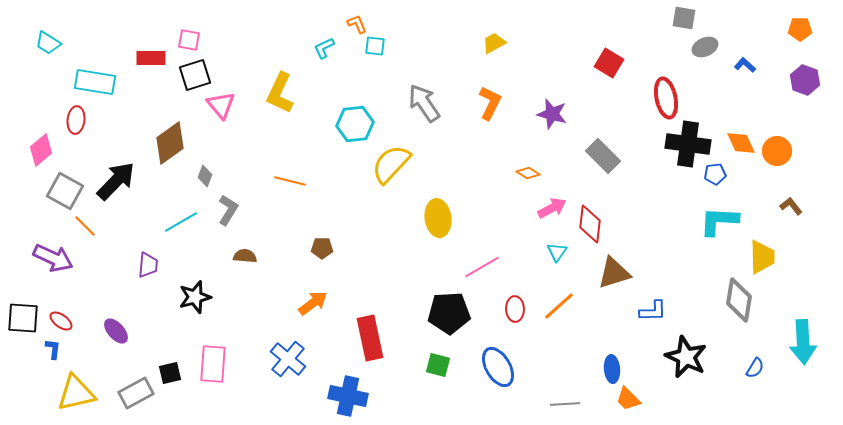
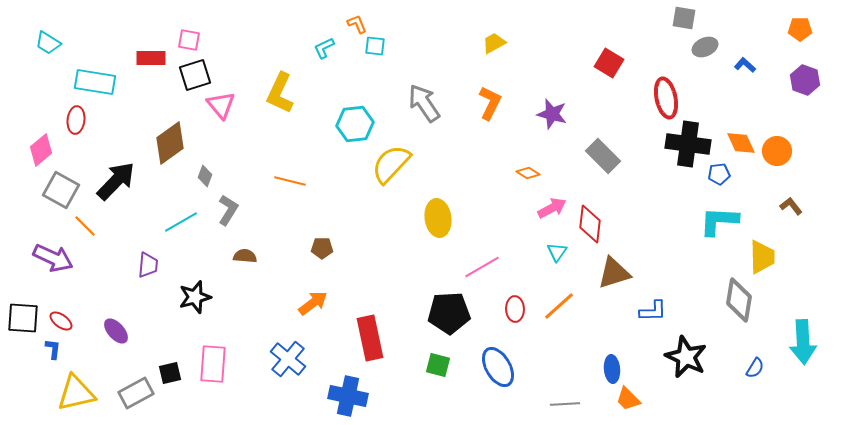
blue pentagon at (715, 174): moved 4 px right
gray square at (65, 191): moved 4 px left, 1 px up
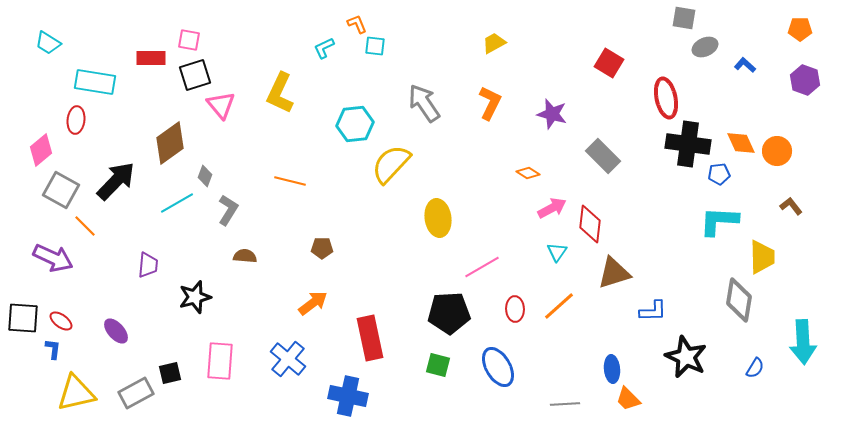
cyan line at (181, 222): moved 4 px left, 19 px up
pink rectangle at (213, 364): moved 7 px right, 3 px up
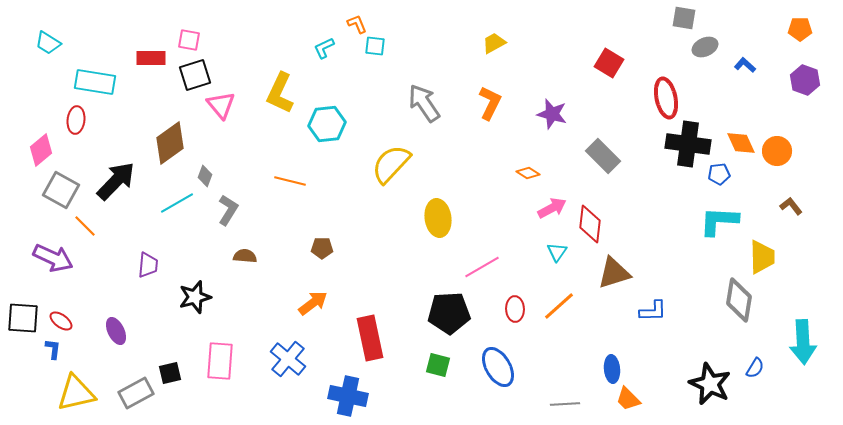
cyan hexagon at (355, 124): moved 28 px left
purple ellipse at (116, 331): rotated 16 degrees clockwise
black star at (686, 357): moved 24 px right, 27 px down
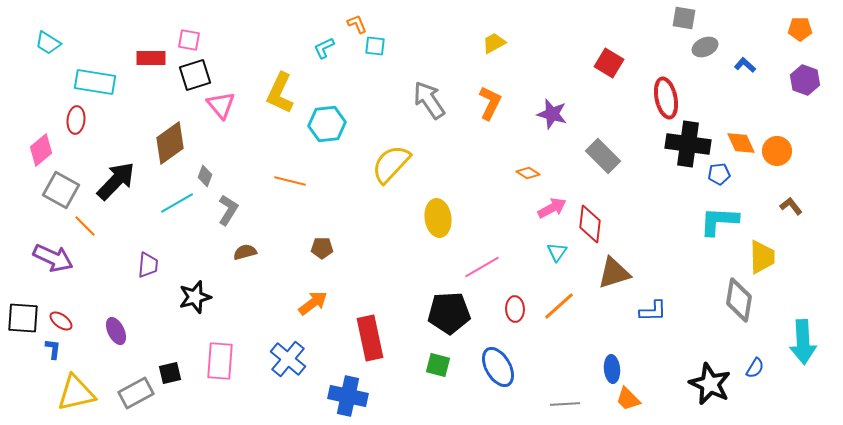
gray arrow at (424, 103): moved 5 px right, 3 px up
brown semicircle at (245, 256): moved 4 px up; rotated 20 degrees counterclockwise
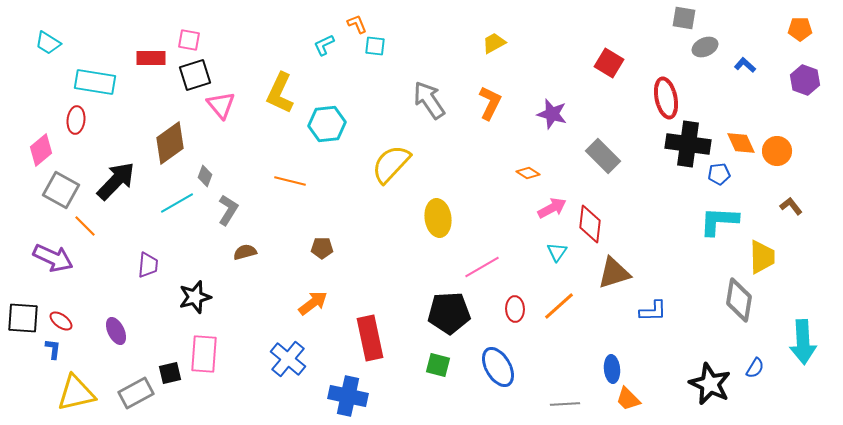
cyan L-shape at (324, 48): moved 3 px up
pink rectangle at (220, 361): moved 16 px left, 7 px up
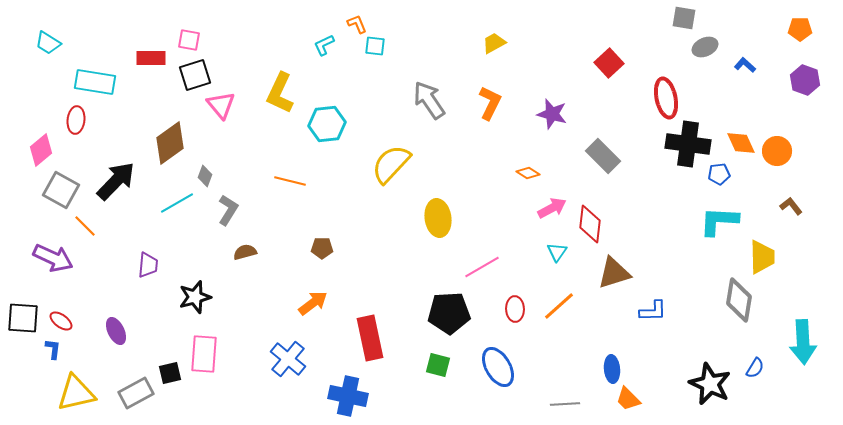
red square at (609, 63): rotated 16 degrees clockwise
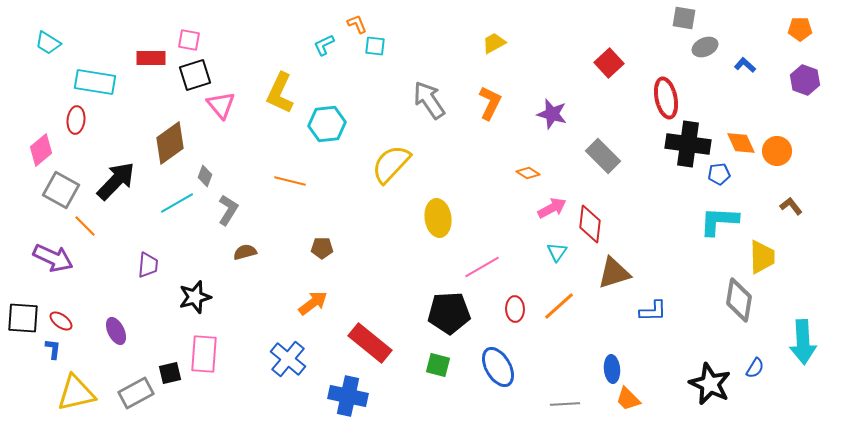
red rectangle at (370, 338): moved 5 px down; rotated 39 degrees counterclockwise
